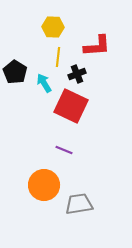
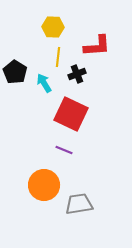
red square: moved 8 px down
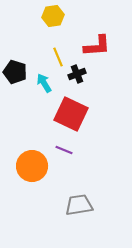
yellow hexagon: moved 11 px up; rotated 10 degrees counterclockwise
yellow line: rotated 30 degrees counterclockwise
black pentagon: rotated 15 degrees counterclockwise
orange circle: moved 12 px left, 19 px up
gray trapezoid: moved 1 px down
